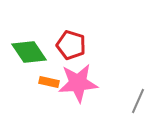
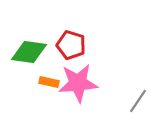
green diamond: rotated 48 degrees counterclockwise
gray line: rotated 10 degrees clockwise
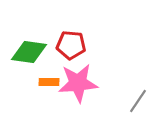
red pentagon: rotated 12 degrees counterclockwise
orange rectangle: rotated 12 degrees counterclockwise
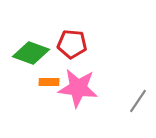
red pentagon: moved 1 px right, 1 px up
green diamond: moved 2 px right, 1 px down; rotated 12 degrees clockwise
pink star: moved 5 px down; rotated 12 degrees clockwise
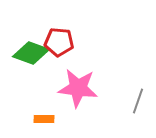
red pentagon: moved 13 px left, 2 px up
orange rectangle: moved 5 px left, 37 px down
gray line: rotated 15 degrees counterclockwise
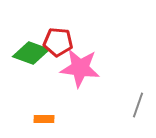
red pentagon: moved 1 px left
pink star: moved 2 px right, 20 px up
gray line: moved 4 px down
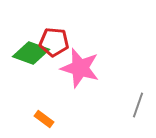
red pentagon: moved 4 px left
pink star: rotated 9 degrees clockwise
orange rectangle: rotated 36 degrees clockwise
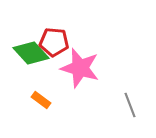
green diamond: rotated 27 degrees clockwise
gray line: moved 8 px left; rotated 40 degrees counterclockwise
orange rectangle: moved 3 px left, 19 px up
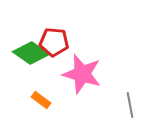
green diamond: rotated 12 degrees counterclockwise
pink star: moved 2 px right, 6 px down
gray line: rotated 10 degrees clockwise
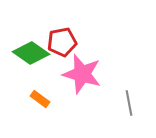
red pentagon: moved 8 px right; rotated 16 degrees counterclockwise
orange rectangle: moved 1 px left, 1 px up
gray line: moved 1 px left, 2 px up
